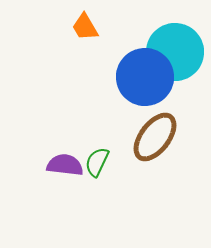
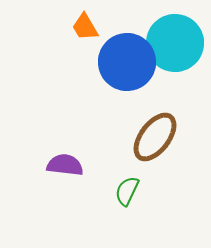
cyan circle: moved 9 px up
blue circle: moved 18 px left, 15 px up
green semicircle: moved 30 px right, 29 px down
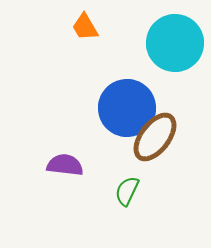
blue circle: moved 46 px down
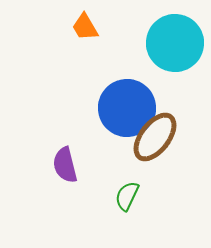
purple semicircle: rotated 111 degrees counterclockwise
green semicircle: moved 5 px down
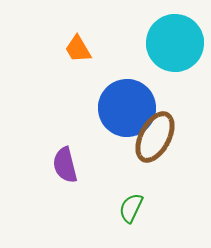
orange trapezoid: moved 7 px left, 22 px down
brown ellipse: rotated 9 degrees counterclockwise
green semicircle: moved 4 px right, 12 px down
